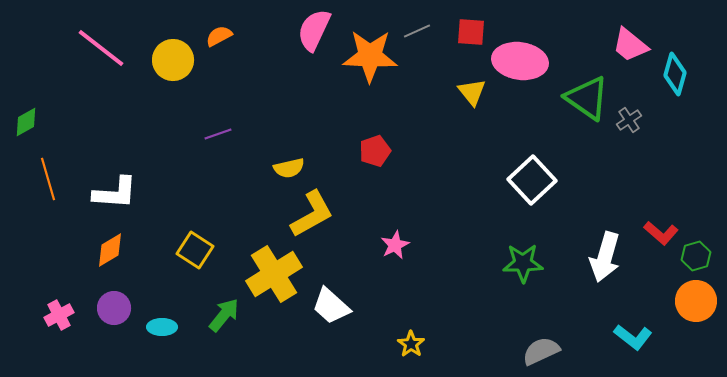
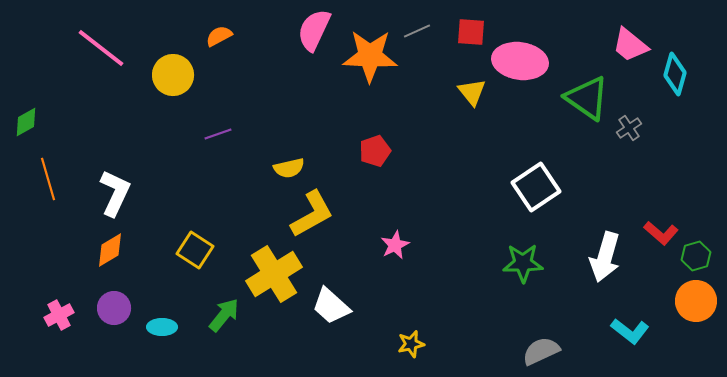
yellow circle: moved 15 px down
gray cross: moved 8 px down
white square: moved 4 px right, 7 px down; rotated 9 degrees clockwise
white L-shape: rotated 69 degrees counterclockwise
cyan L-shape: moved 3 px left, 6 px up
yellow star: rotated 24 degrees clockwise
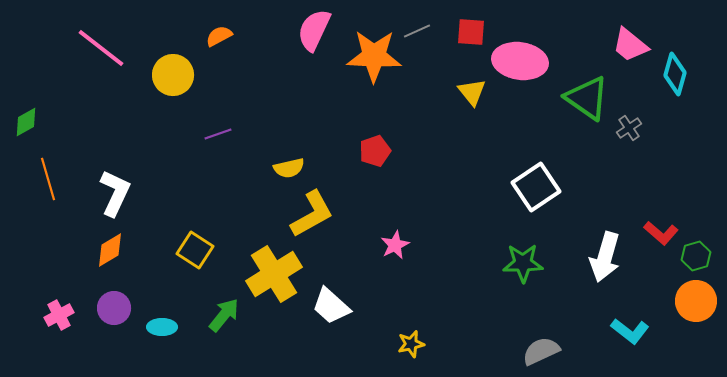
orange star: moved 4 px right
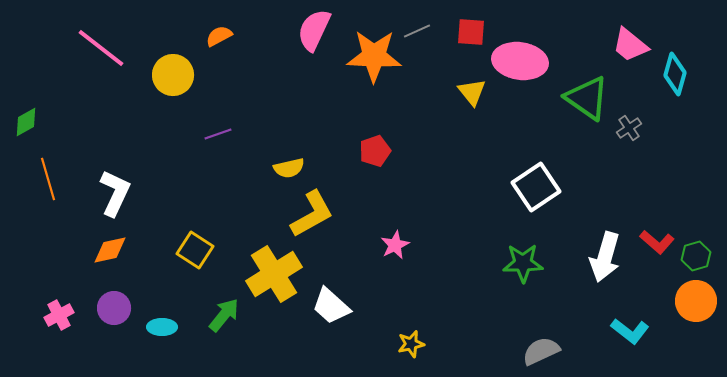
red L-shape: moved 4 px left, 9 px down
orange diamond: rotated 18 degrees clockwise
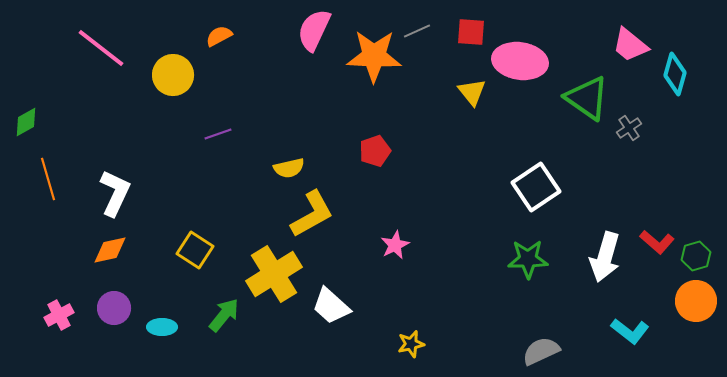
green star: moved 5 px right, 4 px up
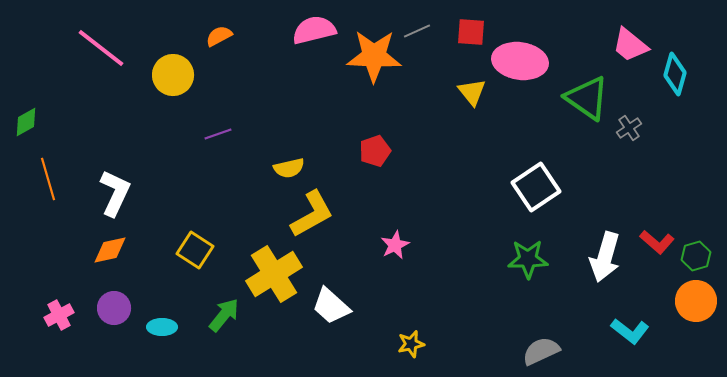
pink semicircle: rotated 51 degrees clockwise
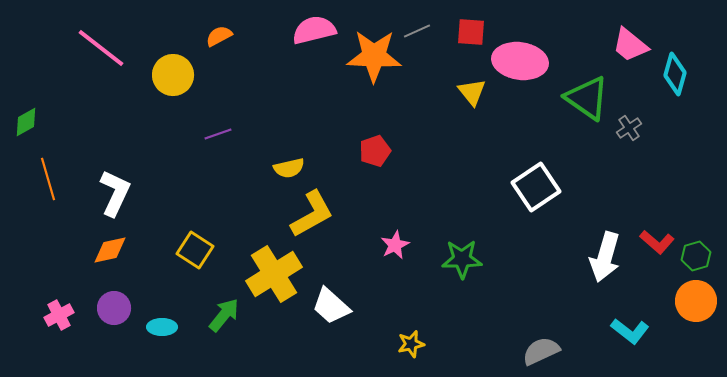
green star: moved 66 px left
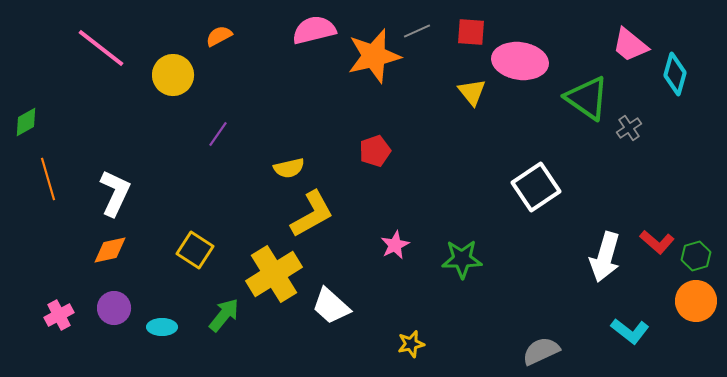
orange star: rotated 16 degrees counterclockwise
purple line: rotated 36 degrees counterclockwise
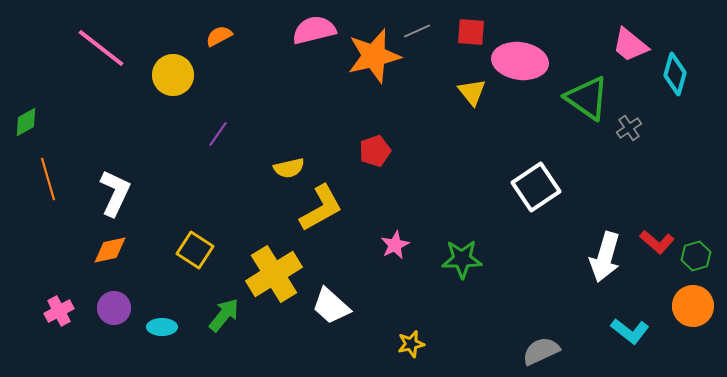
yellow L-shape: moved 9 px right, 6 px up
orange circle: moved 3 px left, 5 px down
pink cross: moved 4 px up
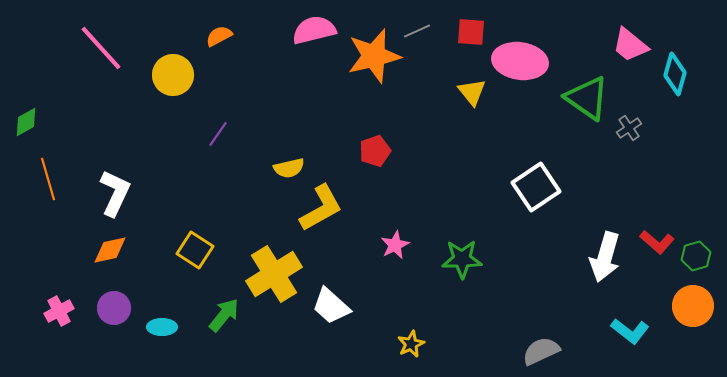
pink line: rotated 10 degrees clockwise
yellow star: rotated 12 degrees counterclockwise
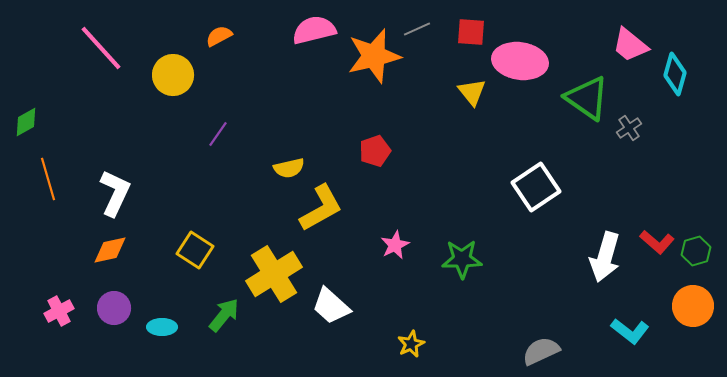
gray line: moved 2 px up
green hexagon: moved 5 px up
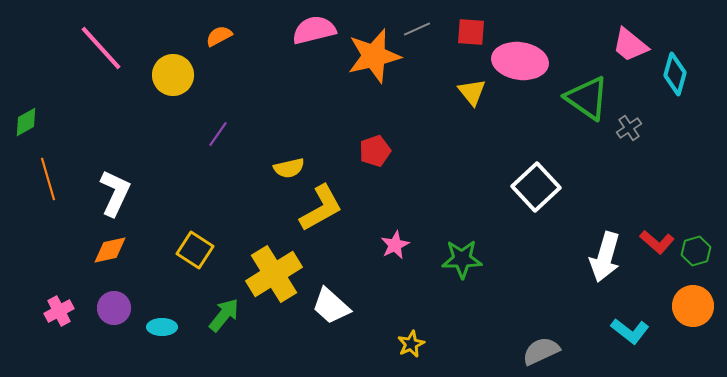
white square: rotated 9 degrees counterclockwise
